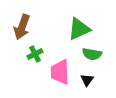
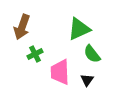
green semicircle: rotated 42 degrees clockwise
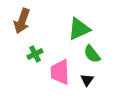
brown arrow: moved 6 px up
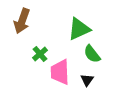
green cross: moved 5 px right; rotated 14 degrees counterclockwise
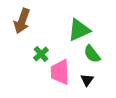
green triangle: moved 1 px down
green cross: moved 1 px right
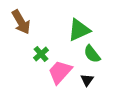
brown arrow: moved 1 px left, 1 px down; rotated 50 degrees counterclockwise
pink trapezoid: rotated 44 degrees clockwise
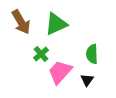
green triangle: moved 23 px left, 6 px up
green semicircle: rotated 36 degrees clockwise
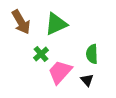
black triangle: rotated 16 degrees counterclockwise
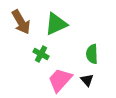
green cross: rotated 21 degrees counterclockwise
pink trapezoid: moved 8 px down
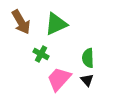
green semicircle: moved 4 px left, 4 px down
pink trapezoid: moved 1 px left, 1 px up
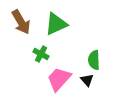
green semicircle: moved 6 px right, 2 px down
